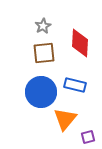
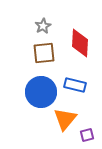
purple square: moved 1 px left, 2 px up
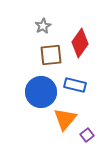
red diamond: rotated 32 degrees clockwise
brown square: moved 7 px right, 2 px down
purple square: rotated 24 degrees counterclockwise
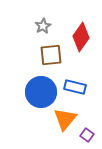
red diamond: moved 1 px right, 6 px up
blue rectangle: moved 2 px down
purple square: rotated 16 degrees counterclockwise
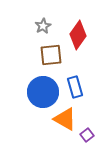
red diamond: moved 3 px left, 2 px up
blue rectangle: rotated 60 degrees clockwise
blue circle: moved 2 px right
orange triangle: rotated 40 degrees counterclockwise
purple square: rotated 16 degrees clockwise
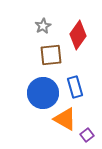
blue circle: moved 1 px down
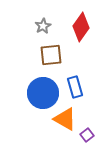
red diamond: moved 3 px right, 8 px up
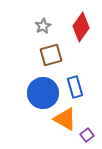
brown square: rotated 10 degrees counterclockwise
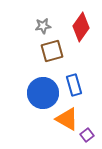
gray star: rotated 21 degrees clockwise
brown square: moved 1 px right, 4 px up
blue rectangle: moved 1 px left, 2 px up
orange triangle: moved 2 px right
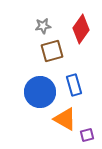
red diamond: moved 2 px down
blue circle: moved 3 px left, 1 px up
orange triangle: moved 2 px left
purple square: rotated 24 degrees clockwise
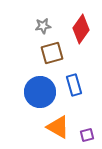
brown square: moved 2 px down
orange triangle: moved 7 px left, 8 px down
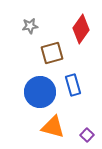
gray star: moved 13 px left
blue rectangle: moved 1 px left
orange triangle: moved 5 px left; rotated 15 degrees counterclockwise
purple square: rotated 32 degrees counterclockwise
